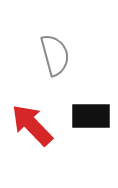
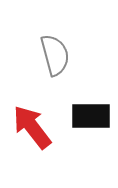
red arrow: moved 2 px down; rotated 6 degrees clockwise
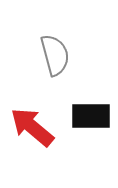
red arrow: rotated 12 degrees counterclockwise
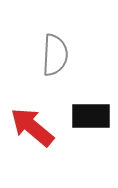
gray semicircle: rotated 18 degrees clockwise
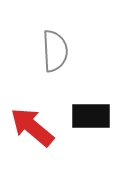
gray semicircle: moved 4 px up; rotated 6 degrees counterclockwise
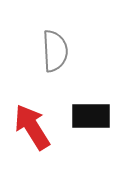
red arrow: rotated 18 degrees clockwise
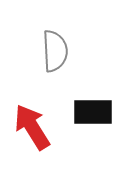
black rectangle: moved 2 px right, 4 px up
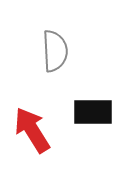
red arrow: moved 3 px down
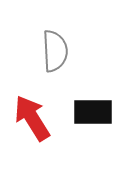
red arrow: moved 12 px up
